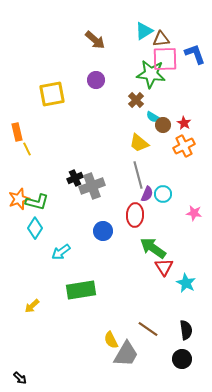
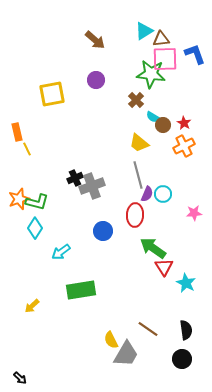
pink star: rotated 14 degrees counterclockwise
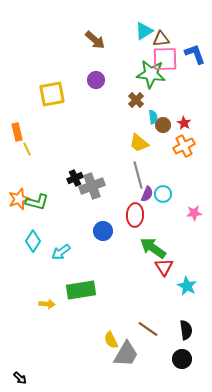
cyan semicircle: rotated 128 degrees counterclockwise
cyan diamond: moved 2 px left, 13 px down
cyan star: moved 1 px right, 3 px down
yellow arrow: moved 15 px right, 2 px up; rotated 133 degrees counterclockwise
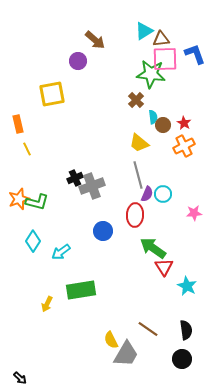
purple circle: moved 18 px left, 19 px up
orange rectangle: moved 1 px right, 8 px up
yellow arrow: rotated 112 degrees clockwise
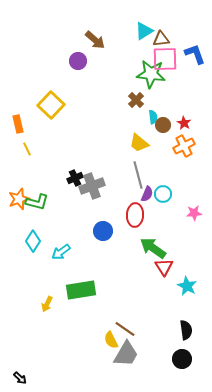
yellow square: moved 1 px left, 11 px down; rotated 36 degrees counterclockwise
brown line: moved 23 px left
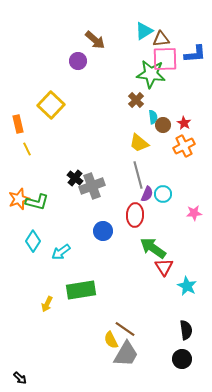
blue L-shape: rotated 105 degrees clockwise
black cross: rotated 28 degrees counterclockwise
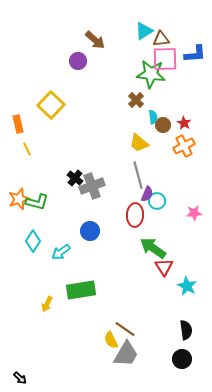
cyan circle: moved 6 px left, 7 px down
blue circle: moved 13 px left
